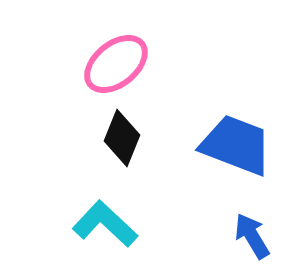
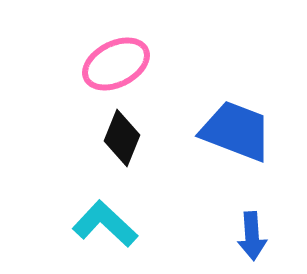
pink ellipse: rotated 12 degrees clockwise
blue trapezoid: moved 14 px up
blue arrow: rotated 153 degrees counterclockwise
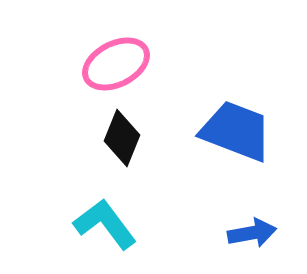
cyan L-shape: rotated 10 degrees clockwise
blue arrow: moved 3 px up; rotated 96 degrees counterclockwise
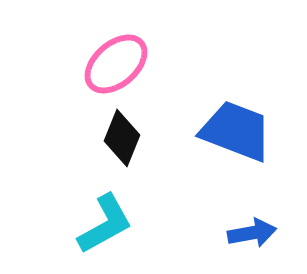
pink ellipse: rotated 14 degrees counterclockwise
cyan L-shape: rotated 98 degrees clockwise
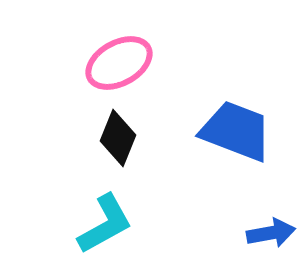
pink ellipse: moved 3 px right, 1 px up; rotated 12 degrees clockwise
black diamond: moved 4 px left
blue arrow: moved 19 px right
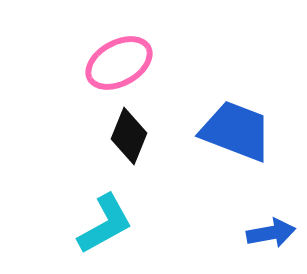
black diamond: moved 11 px right, 2 px up
